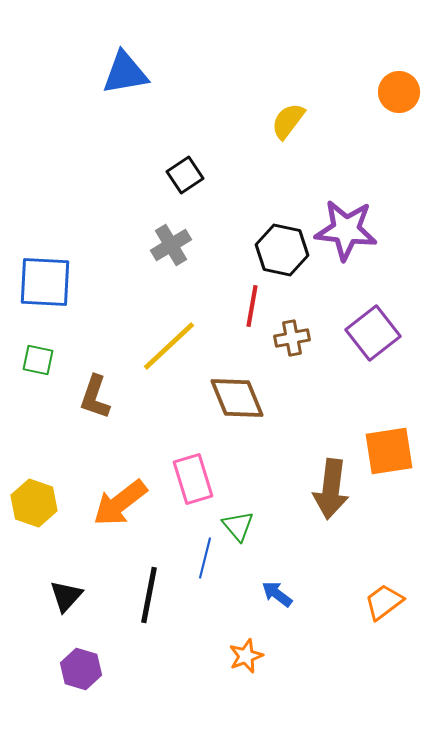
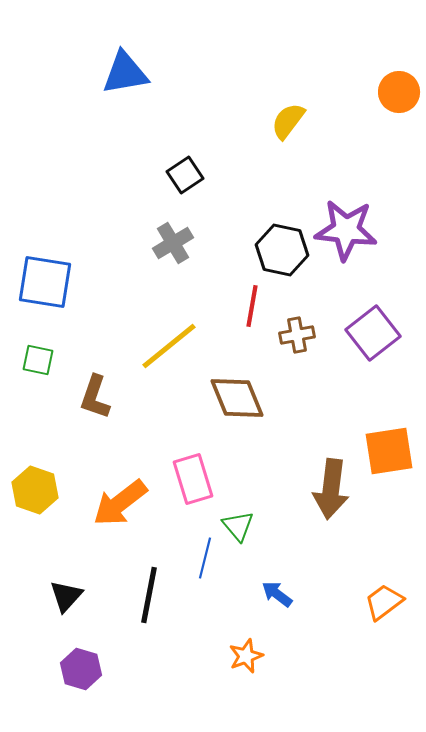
gray cross: moved 2 px right, 2 px up
blue square: rotated 6 degrees clockwise
brown cross: moved 5 px right, 3 px up
yellow line: rotated 4 degrees clockwise
yellow hexagon: moved 1 px right, 13 px up
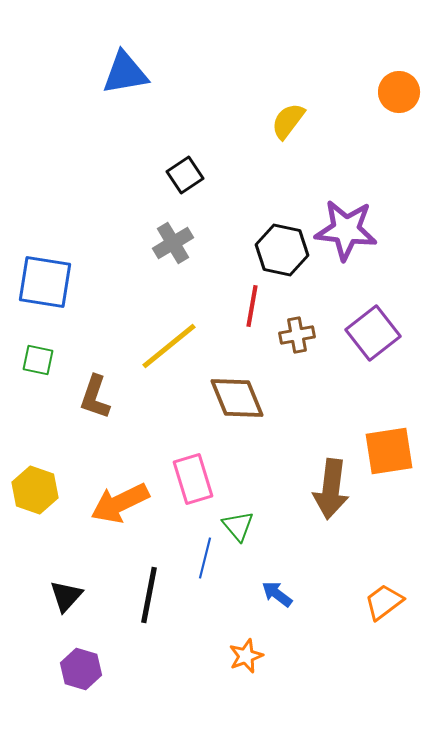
orange arrow: rotated 12 degrees clockwise
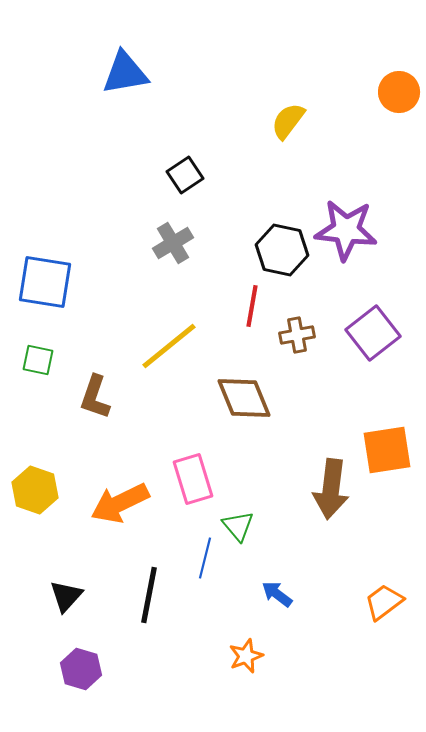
brown diamond: moved 7 px right
orange square: moved 2 px left, 1 px up
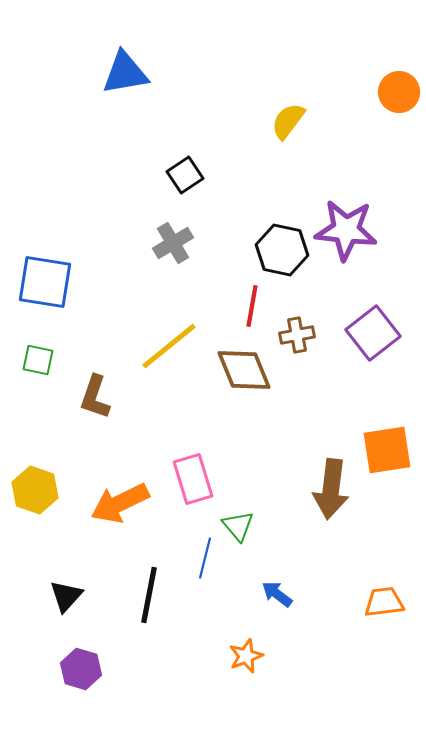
brown diamond: moved 28 px up
orange trapezoid: rotated 30 degrees clockwise
